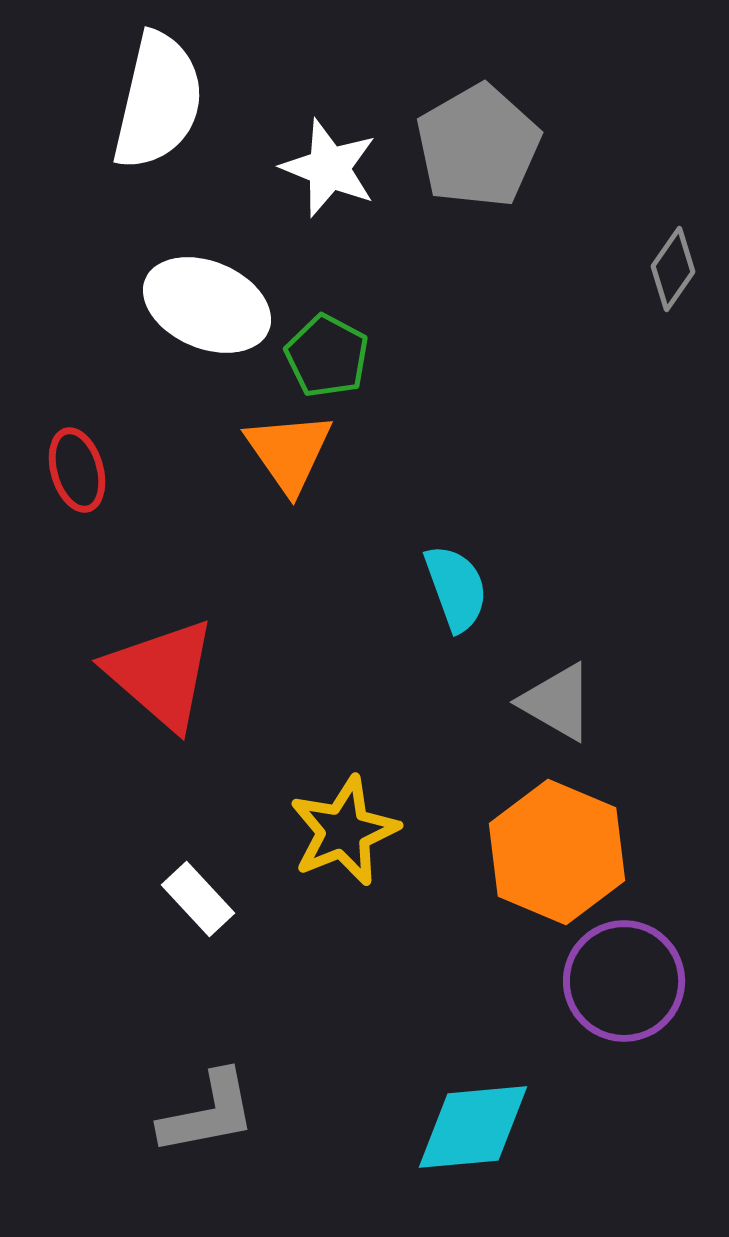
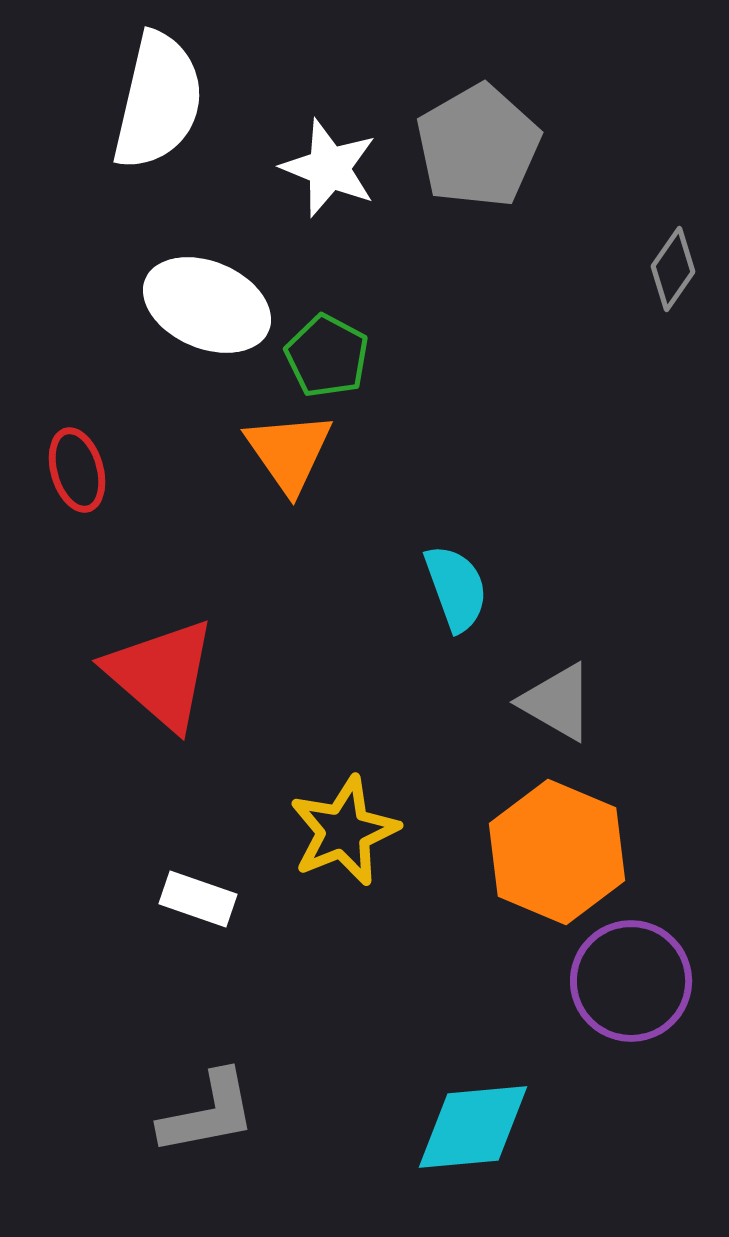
white rectangle: rotated 28 degrees counterclockwise
purple circle: moved 7 px right
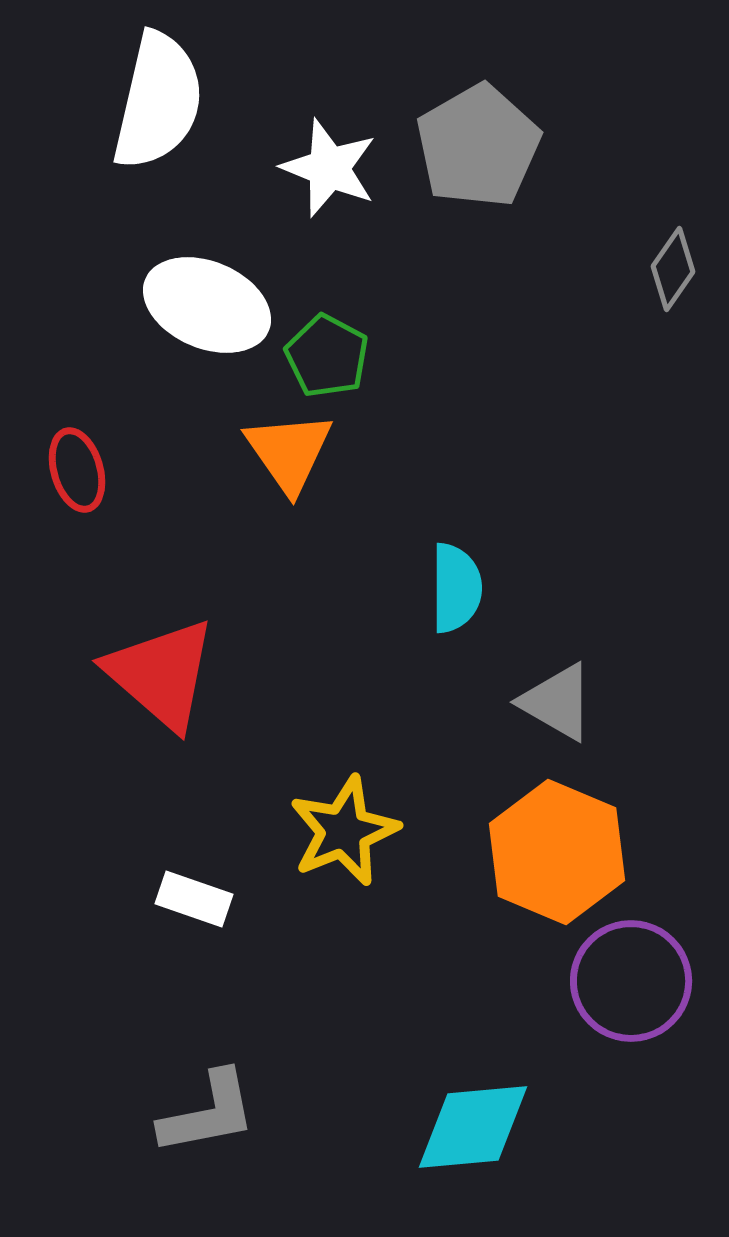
cyan semicircle: rotated 20 degrees clockwise
white rectangle: moved 4 px left
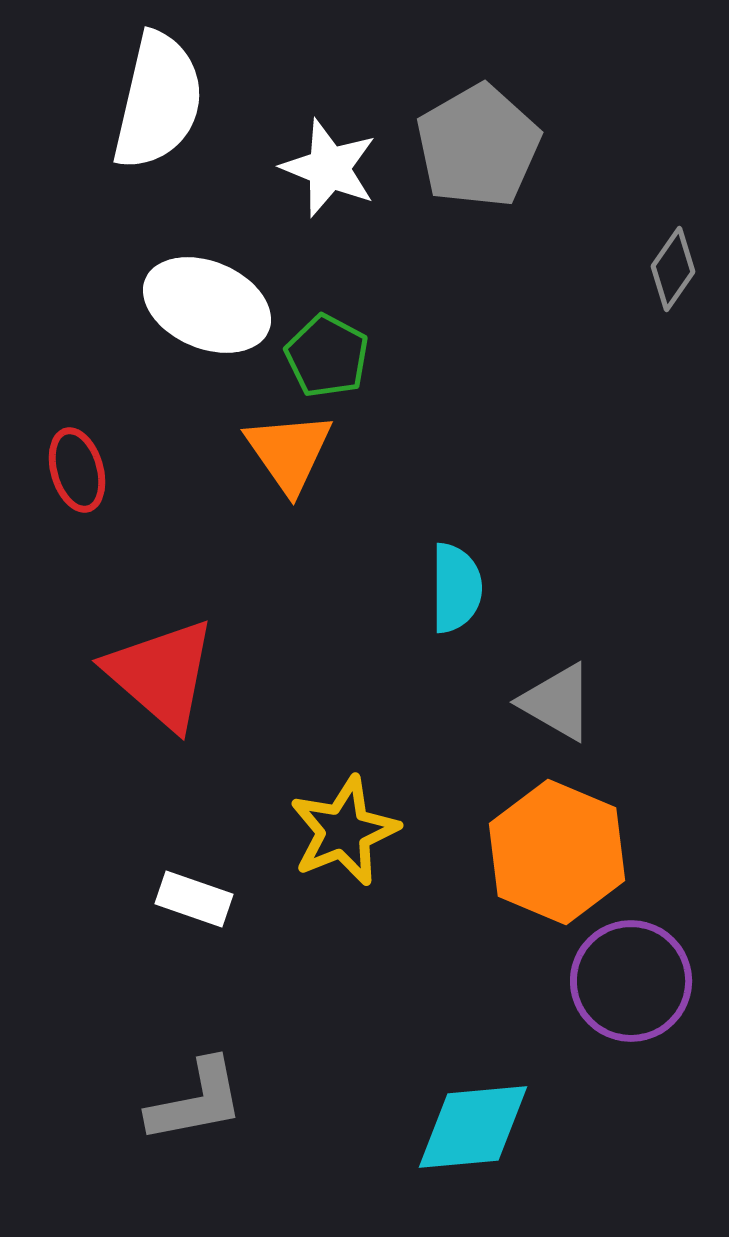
gray L-shape: moved 12 px left, 12 px up
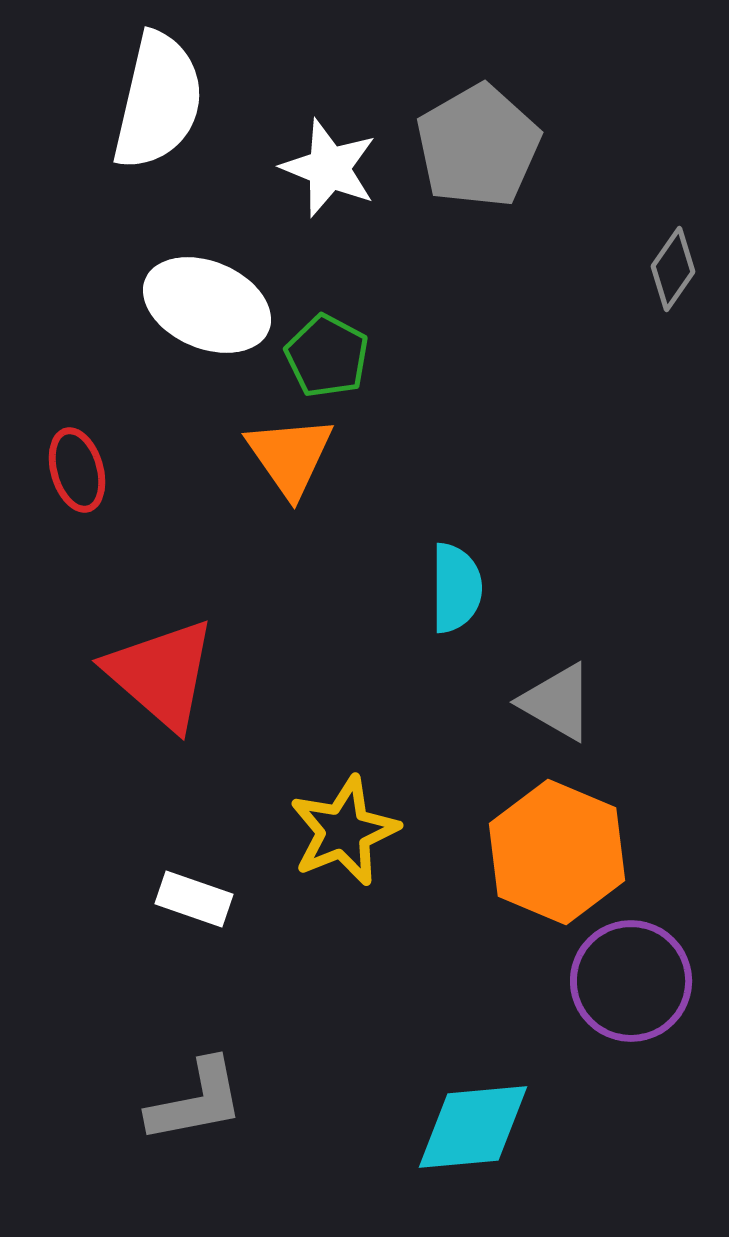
orange triangle: moved 1 px right, 4 px down
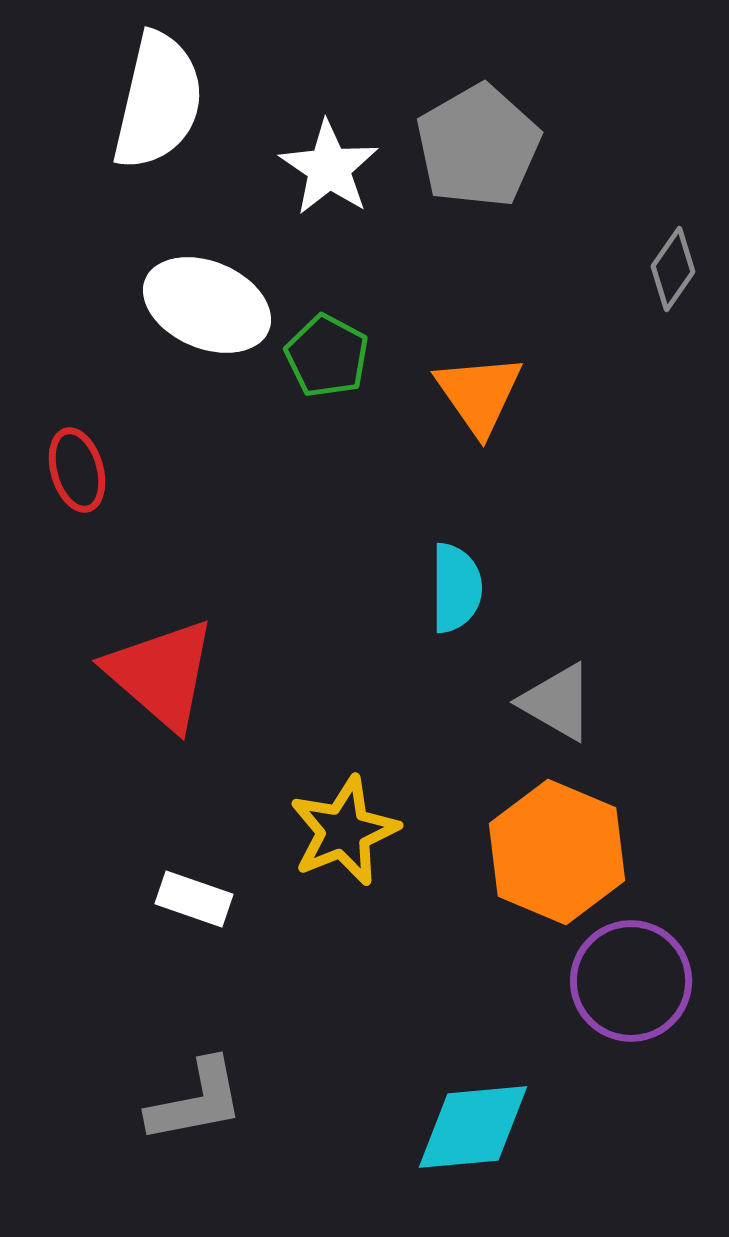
white star: rotated 12 degrees clockwise
orange triangle: moved 189 px right, 62 px up
